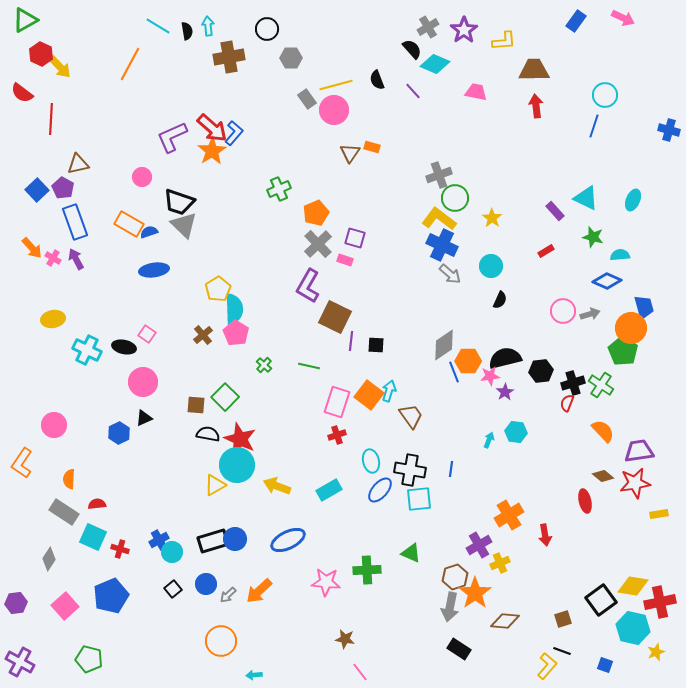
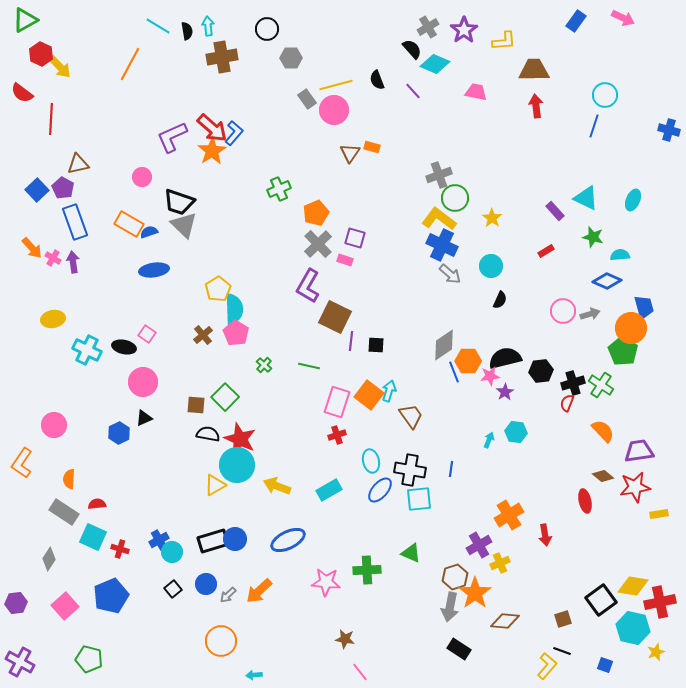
brown cross at (229, 57): moved 7 px left
purple arrow at (76, 259): moved 3 px left, 3 px down; rotated 20 degrees clockwise
red star at (635, 483): moved 4 px down
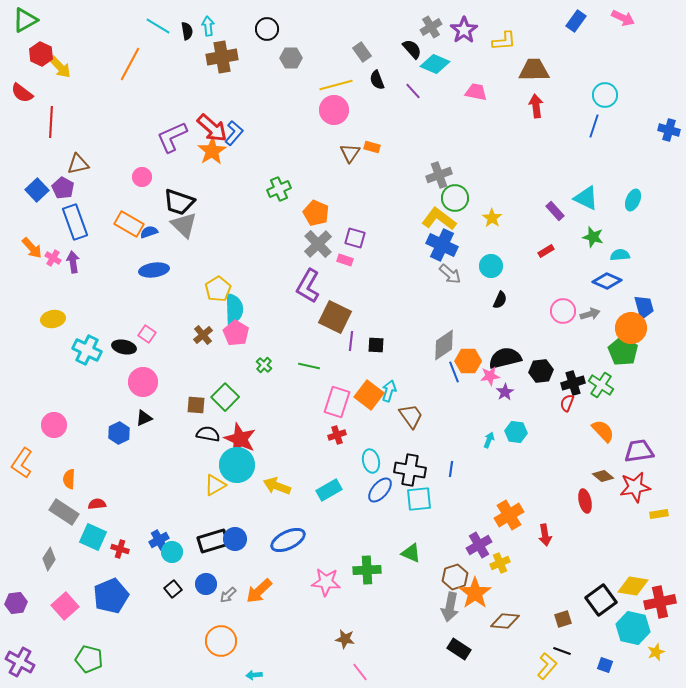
gray cross at (428, 27): moved 3 px right
gray rectangle at (307, 99): moved 55 px right, 47 px up
red line at (51, 119): moved 3 px down
orange pentagon at (316, 213): rotated 25 degrees counterclockwise
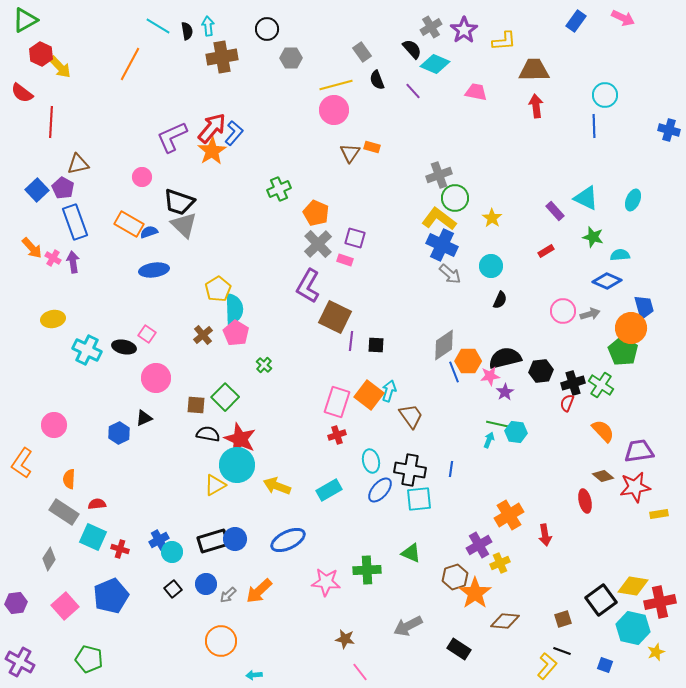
blue line at (594, 126): rotated 20 degrees counterclockwise
red arrow at (212, 128): rotated 92 degrees counterclockwise
green line at (309, 366): moved 188 px right, 58 px down
pink circle at (143, 382): moved 13 px right, 4 px up
gray arrow at (450, 607): moved 42 px left, 19 px down; rotated 52 degrees clockwise
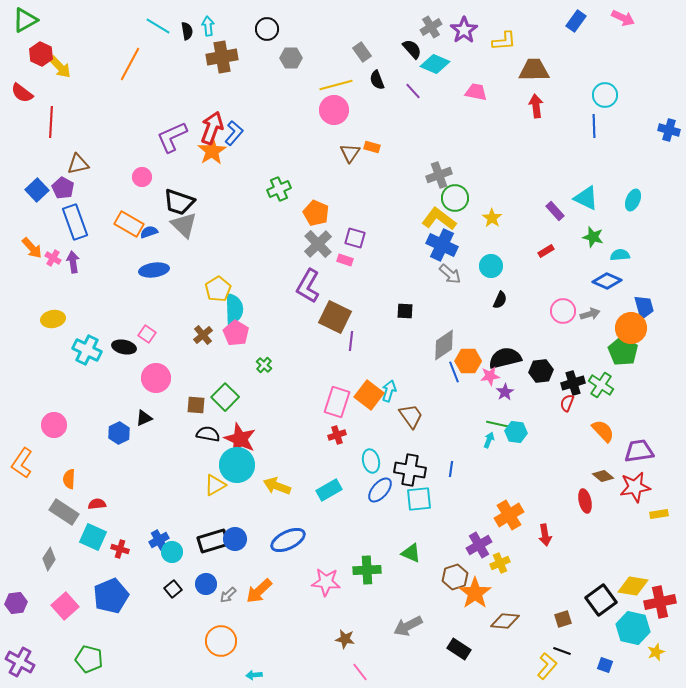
red arrow at (212, 128): rotated 20 degrees counterclockwise
black square at (376, 345): moved 29 px right, 34 px up
